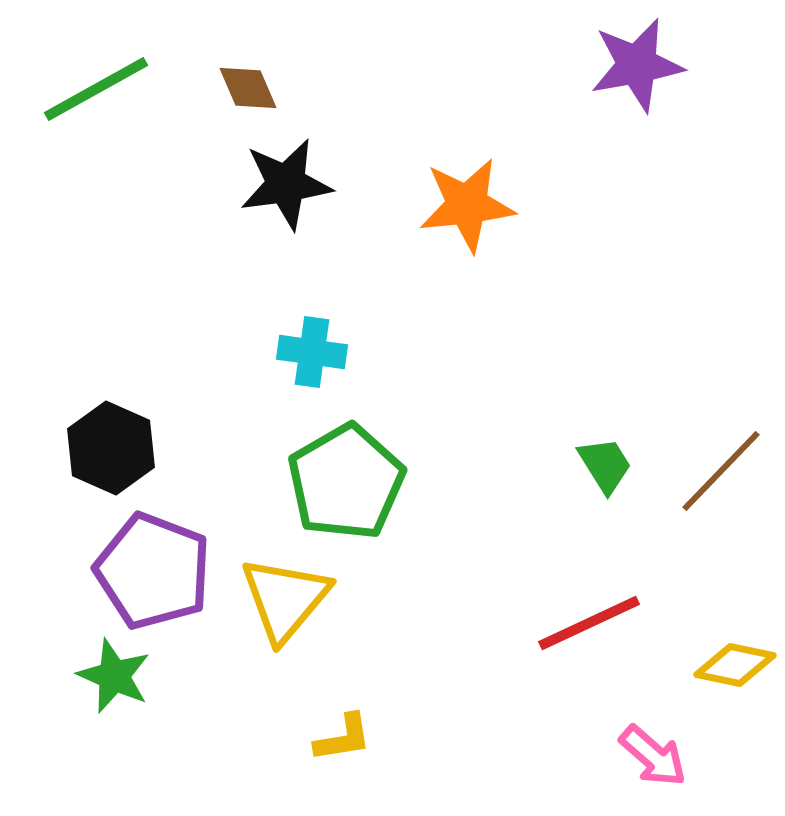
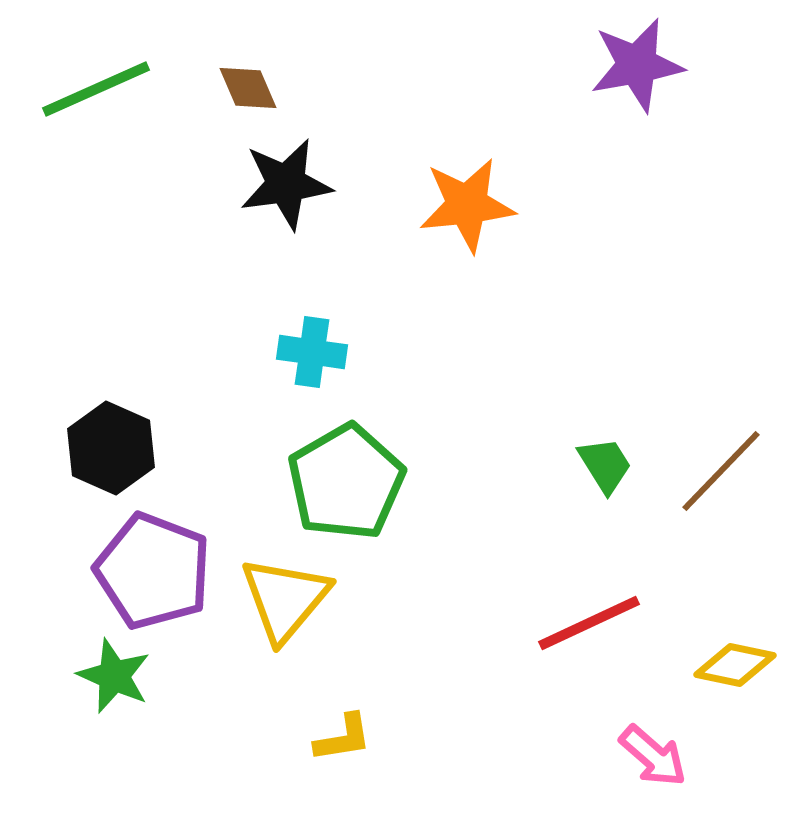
green line: rotated 5 degrees clockwise
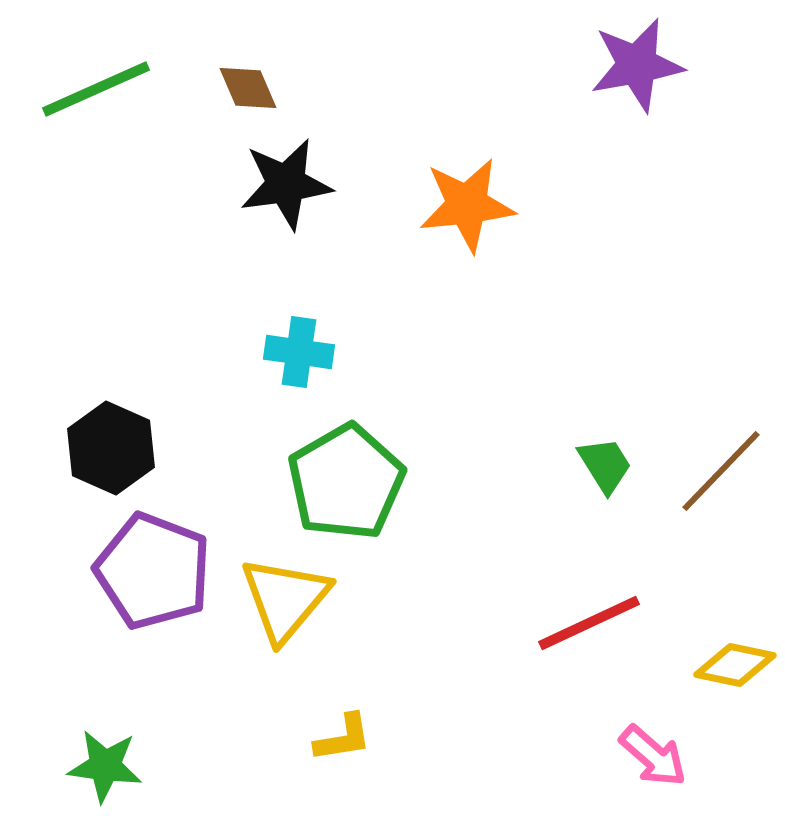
cyan cross: moved 13 px left
green star: moved 9 px left, 90 px down; rotated 16 degrees counterclockwise
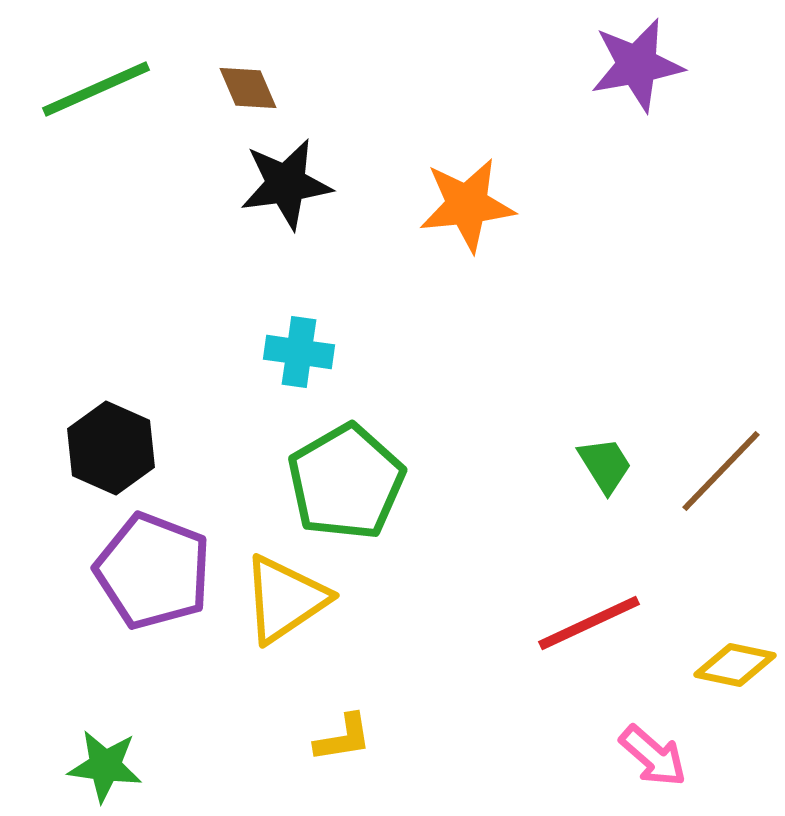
yellow triangle: rotated 16 degrees clockwise
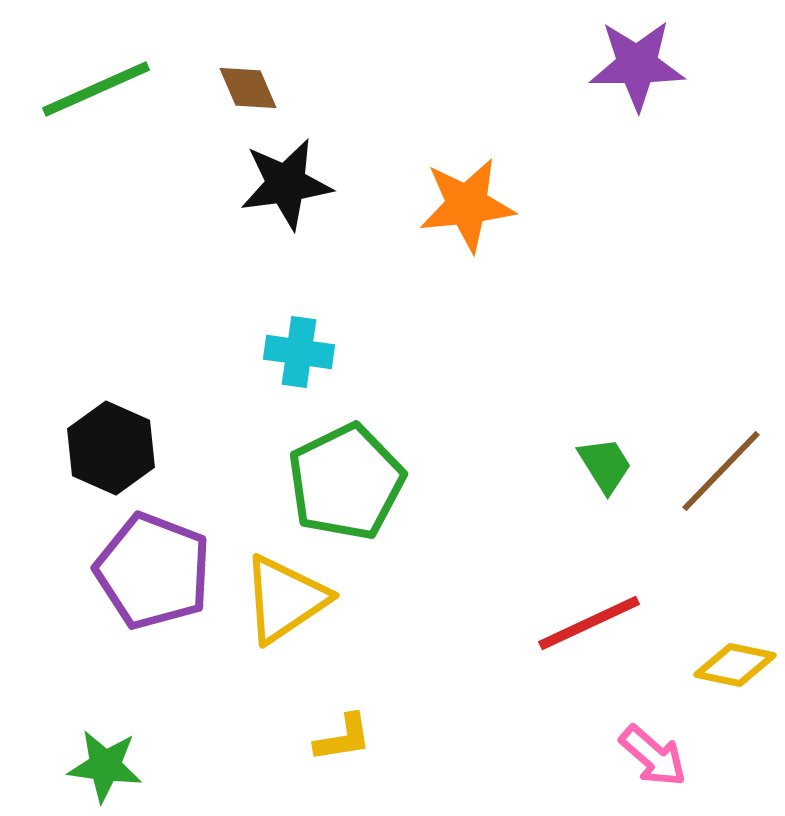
purple star: rotated 10 degrees clockwise
green pentagon: rotated 4 degrees clockwise
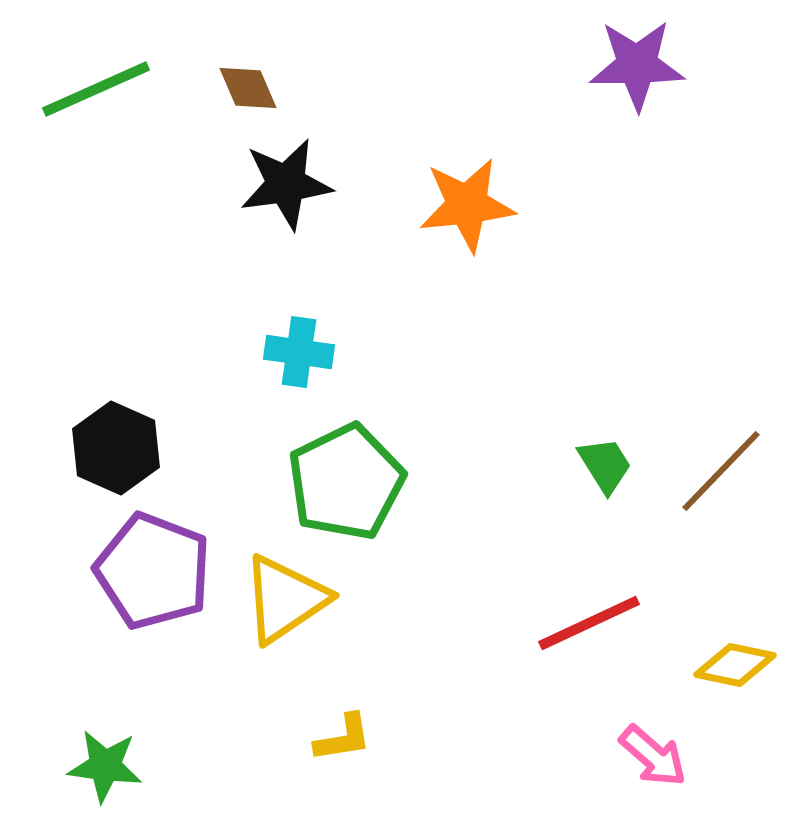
black hexagon: moved 5 px right
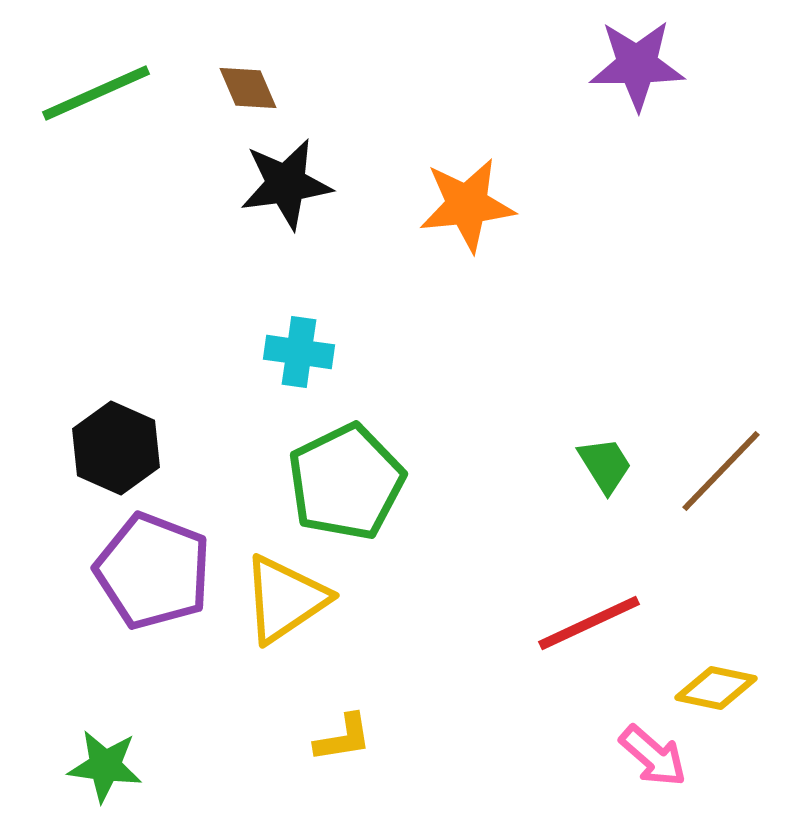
green line: moved 4 px down
yellow diamond: moved 19 px left, 23 px down
